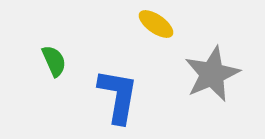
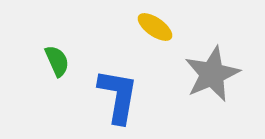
yellow ellipse: moved 1 px left, 3 px down
green semicircle: moved 3 px right
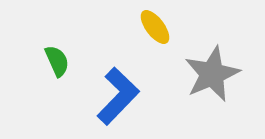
yellow ellipse: rotated 18 degrees clockwise
blue L-shape: rotated 34 degrees clockwise
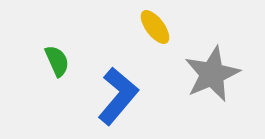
blue L-shape: rotated 4 degrees counterclockwise
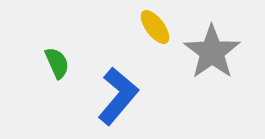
green semicircle: moved 2 px down
gray star: moved 22 px up; rotated 12 degrees counterclockwise
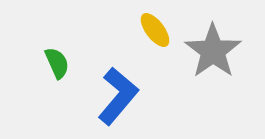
yellow ellipse: moved 3 px down
gray star: moved 1 px right, 1 px up
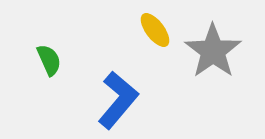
green semicircle: moved 8 px left, 3 px up
blue L-shape: moved 4 px down
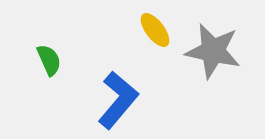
gray star: rotated 24 degrees counterclockwise
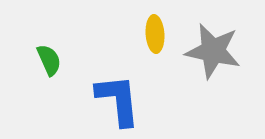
yellow ellipse: moved 4 px down; rotated 33 degrees clockwise
blue L-shape: rotated 46 degrees counterclockwise
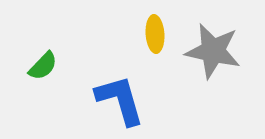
green semicircle: moved 6 px left, 6 px down; rotated 68 degrees clockwise
blue L-shape: moved 2 px right; rotated 10 degrees counterclockwise
